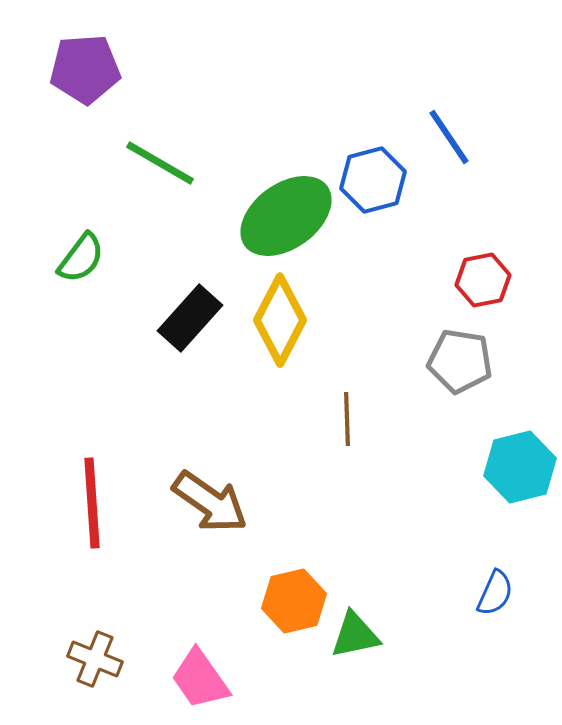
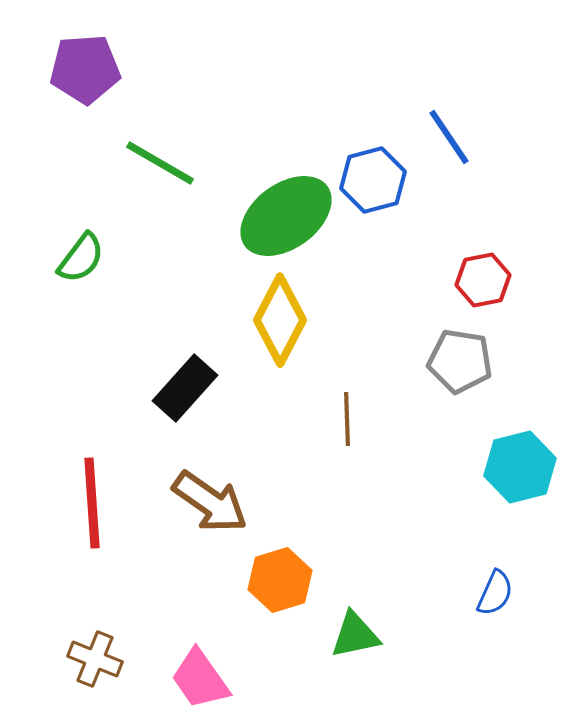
black rectangle: moved 5 px left, 70 px down
orange hexagon: moved 14 px left, 21 px up; rotated 4 degrees counterclockwise
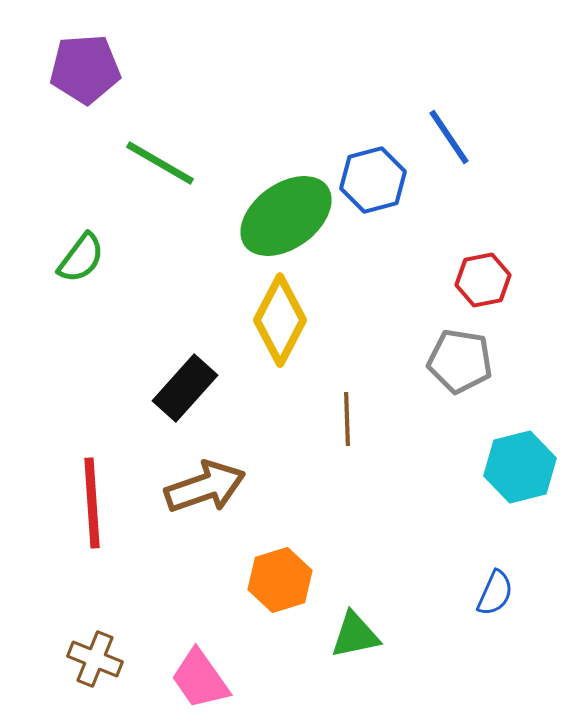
brown arrow: moved 5 px left, 15 px up; rotated 54 degrees counterclockwise
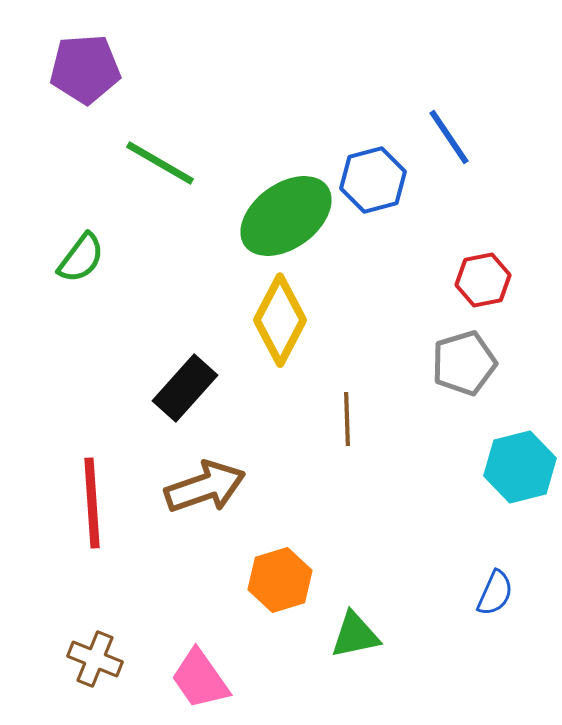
gray pentagon: moved 4 px right, 2 px down; rotated 26 degrees counterclockwise
